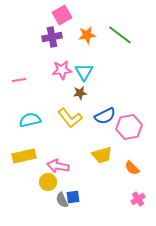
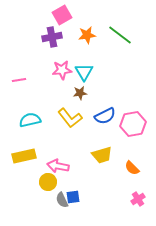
pink hexagon: moved 4 px right, 3 px up
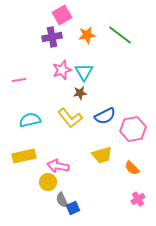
pink star: rotated 12 degrees counterclockwise
pink hexagon: moved 5 px down
blue square: moved 11 px down; rotated 16 degrees counterclockwise
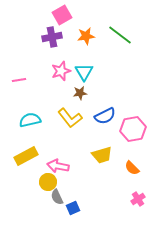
orange star: moved 1 px left, 1 px down
pink star: moved 1 px left, 1 px down
yellow rectangle: moved 2 px right; rotated 15 degrees counterclockwise
gray semicircle: moved 5 px left, 3 px up
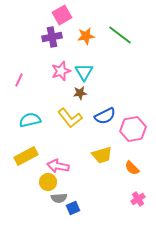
pink line: rotated 56 degrees counterclockwise
gray semicircle: moved 2 px right, 1 px down; rotated 70 degrees counterclockwise
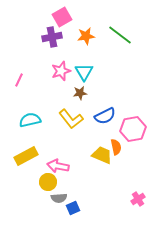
pink square: moved 2 px down
yellow L-shape: moved 1 px right, 1 px down
yellow trapezoid: rotated 140 degrees counterclockwise
orange semicircle: moved 16 px left, 21 px up; rotated 147 degrees counterclockwise
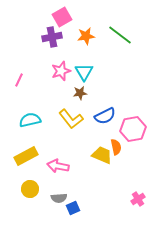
yellow circle: moved 18 px left, 7 px down
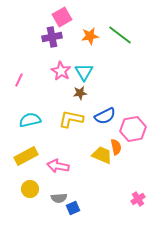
orange star: moved 4 px right
pink star: rotated 24 degrees counterclockwise
yellow L-shape: rotated 140 degrees clockwise
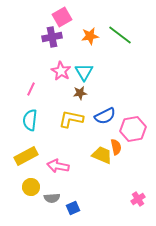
pink line: moved 12 px right, 9 px down
cyan semicircle: rotated 70 degrees counterclockwise
yellow circle: moved 1 px right, 2 px up
gray semicircle: moved 7 px left
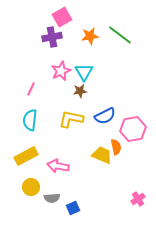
pink star: rotated 18 degrees clockwise
brown star: moved 2 px up
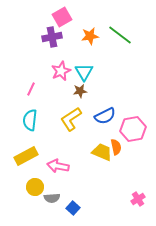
yellow L-shape: rotated 45 degrees counterclockwise
yellow trapezoid: moved 3 px up
yellow circle: moved 4 px right
blue square: rotated 24 degrees counterclockwise
